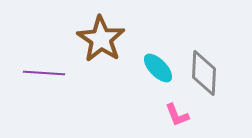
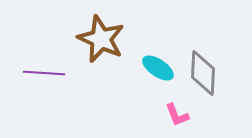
brown star: rotated 9 degrees counterclockwise
cyan ellipse: rotated 12 degrees counterclockwise
gray diamond: moved 1 px left
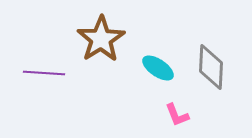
brown star: rotated 15 degrees clockwise
gray diamond: moved 8 px right, 6 px up
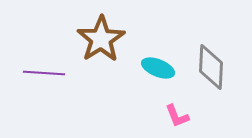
cyan ellipse: rotated 12 degrees counterclockwise
pink L-shape: moved 1 px down
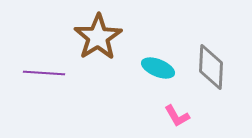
brown star: moved 3 px left, 2 px up
pink L-shape: rotated 8 degrees counterclockwise
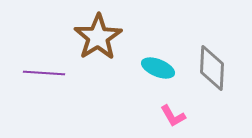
gray diamond: moved 1 px right, 1 px down
pink L-shape: moved 4 px left
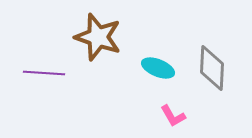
brown star: rotated 21 degrees counterclockwise
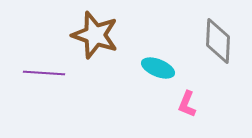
brown star: moved 3 px left, 2 px up
gray diamond: moved 6 px right, 27 px up
pink L-shape: moved 14 px right, 12 px up; rotated 52 degrees clockwise
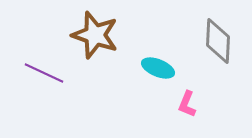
purple line: rotated 21 degrees clockwise
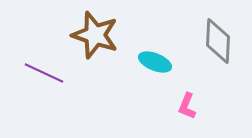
cyan ellipse: moved 3 px left, 6 px up
pink L-shape: moved 2 px down
